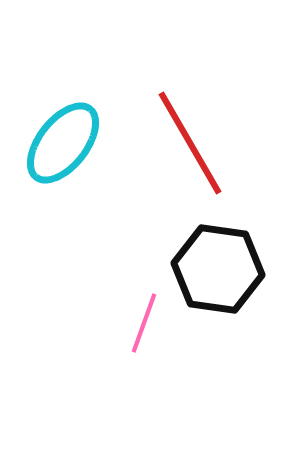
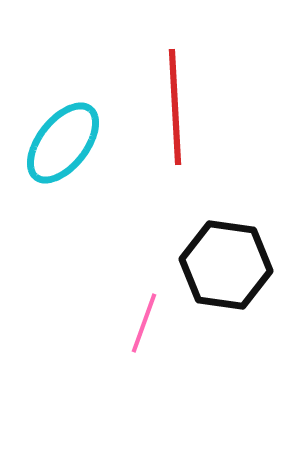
red line: moved 15 px left, 36 px up; rotated 27 degrees clockwise
black hexagon: moved 8 px right, 4 px up
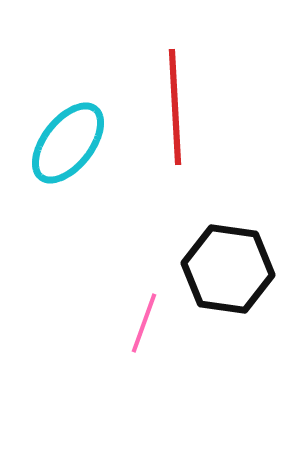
cyan ellipse: moved 5 px right
black hexagon: moved 2 px right, 4 px down
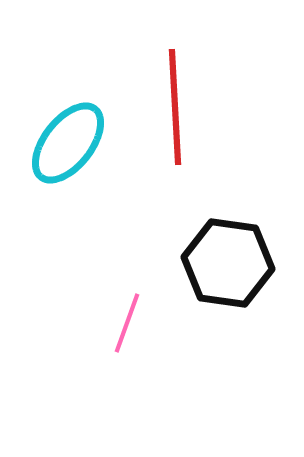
black hexagon: moved 6 px up
pink line: moved 17 px left
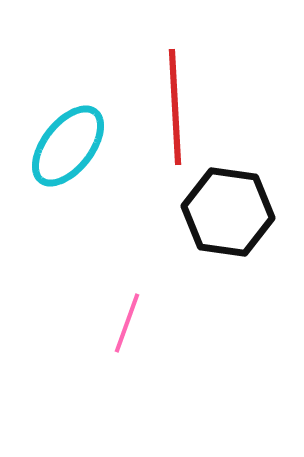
cyan ellipse: moved 3 px down
black hexagon: moved 51 px up
